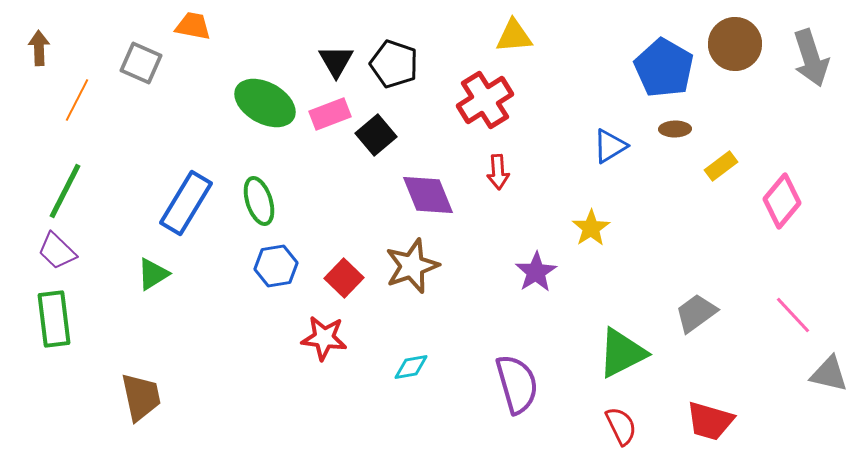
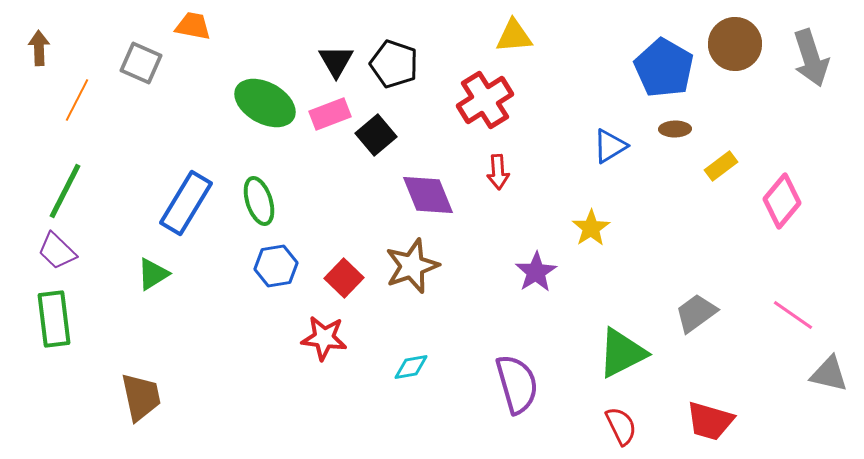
pink line at (793, 315): rotated 12 degrees counterclockwise
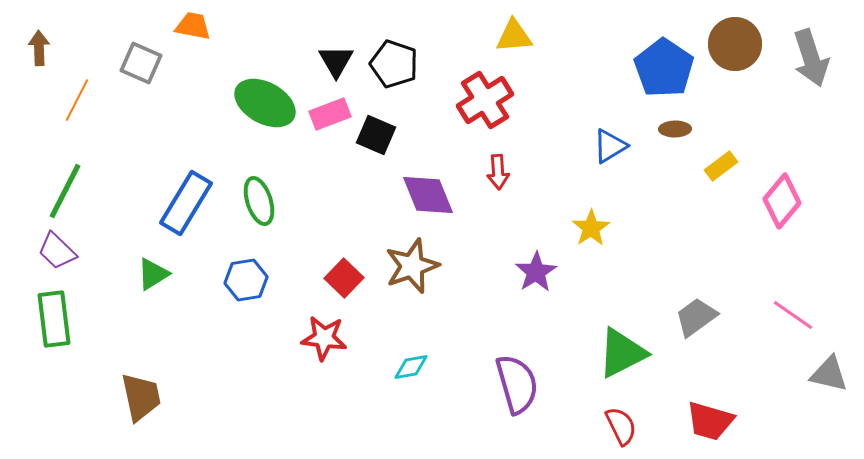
blue pentagon at (664, 68): rotated 4 degrees clockwise
black square at (376, 135): rotated 27 degrees counterclockwise
blue hexagon at (276, 266): moved 30 px left, 14 px down
gray trapezoid at (696, 313): moved 4 px down
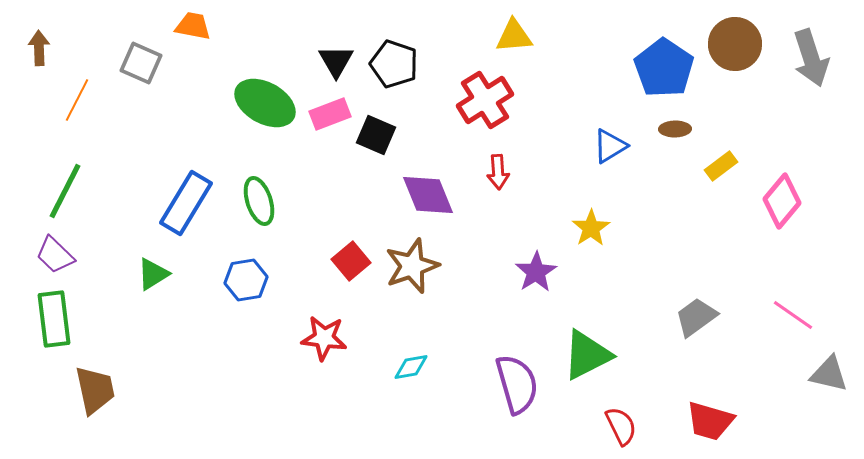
purple trapezoid at (57, 251): moved 2 px left, 4 px down
red square at (344, 278): moved 7 px right, 17 px up; rotated 6 degrees clockwise
green triangle at (622, 353): moved 35 px left, 2 px down
brown trapezoid at (141, 397): moved 46 px left, 7 px up
